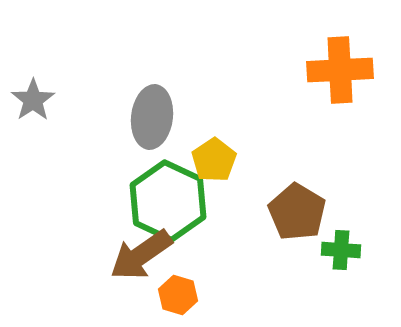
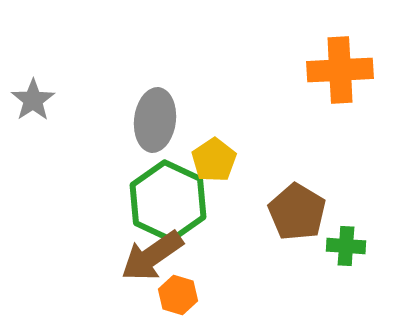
gray ellipse: moved 3 px right, 3 px down
green cross: moved 5 px right, 4 px up
brown arrow: moved 11 px right, 1 px down
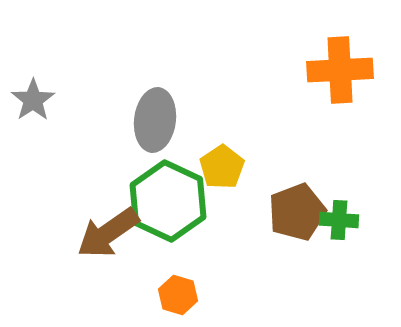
yellow pentagon: moved 8 px right, 7 px down
brown pentagon: rotated 20 degrees clockwise
green cross: moved 7 px left, 26 px up
brown arrow: moved 44 px left, 23 px up
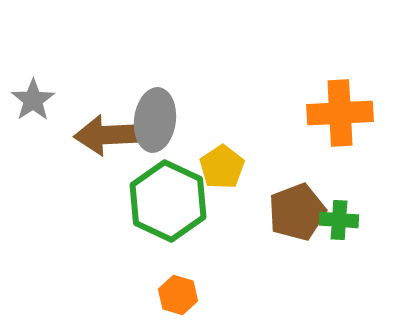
orange cross: moved 43 px down
brown arrow: moved 98 px up; rotated 32 degrees clockwise
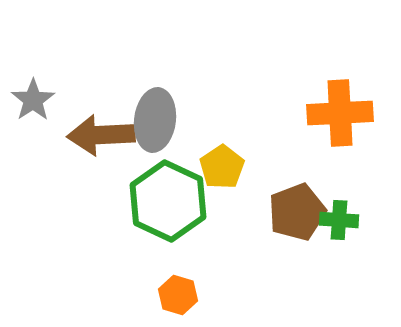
brown arrow: moved 7 px left
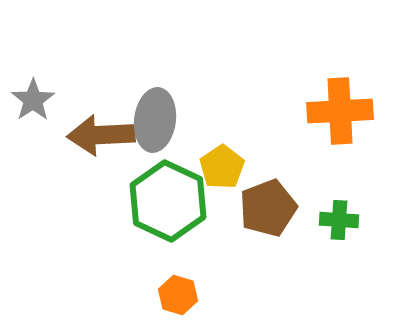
orange cross: moved 2 px up
brown pentagon: moved 29 px left, 4 px up
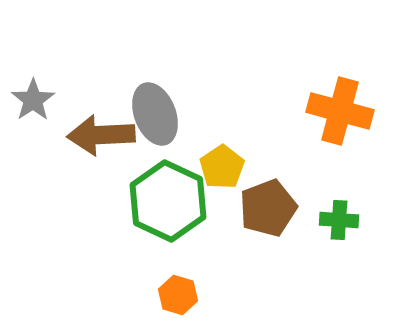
orange cross: rotated 18 degrees clockwise
gray ellipse: moved 6 px up; rotated 28 degrees counterclockwise
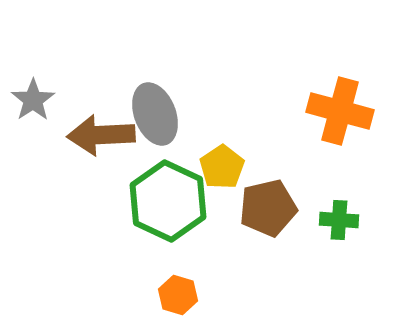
brown pentagon: rotated 8 degrees clockwise
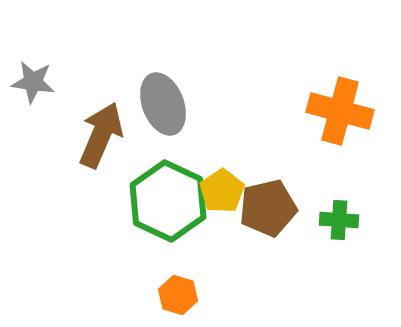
gray star: moved 18 px up; rotated 30 degrees counterclockwise
gray ellipse: moved 8 px right, 10 px up
brown arrow: rotated 116 degrees clockwise
yellow pentagon: moved 24 px down
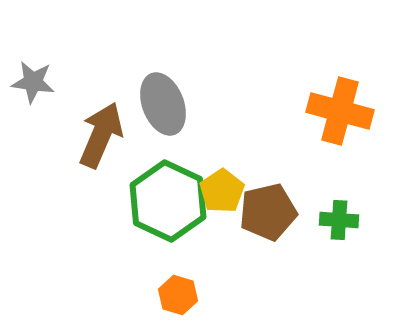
brown pentagon: moved 4 px down
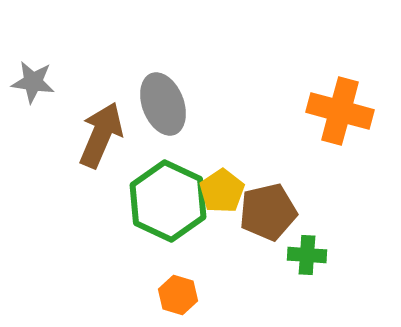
green cross: moved 32 px left, 35 px down
